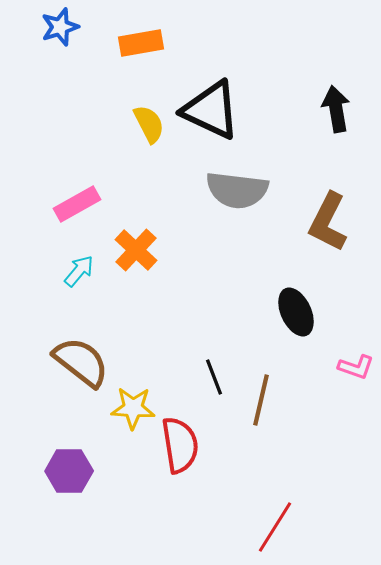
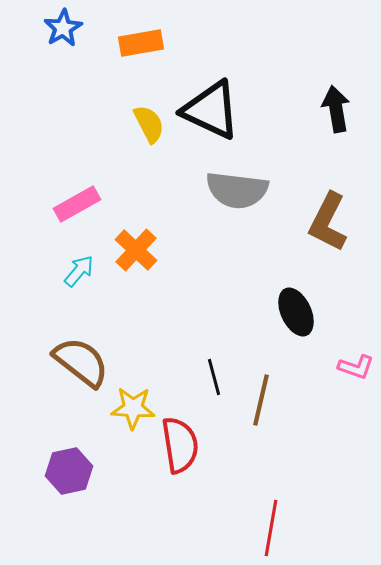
blue star: moved 3 px right, 1 px down; rotated 12 degrees counterclockwise
black line: rotated 6 degrees clockwise
purple hexagon: rotated 12 degrees counterclockwise
red line: moved 4 px left, 1 px down; rotated 22 degrees counterclockwise
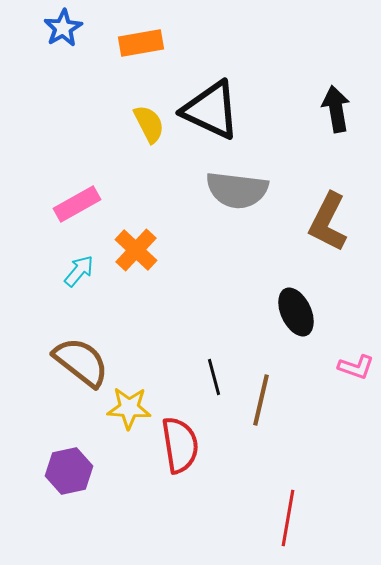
yellow star: moved 4 px left
red line: moved 17 px right, 10 px up
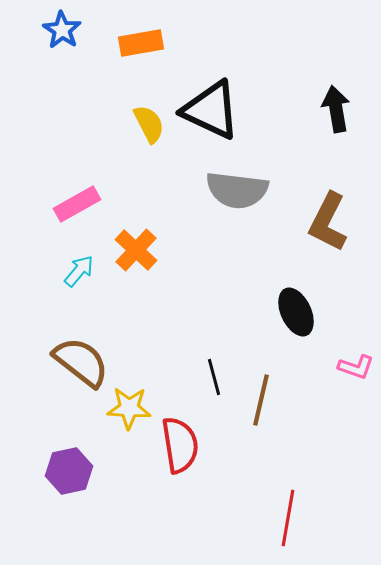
blue star: moved 1 px left, 2 px down; rotated 9 degrees counterclockwise
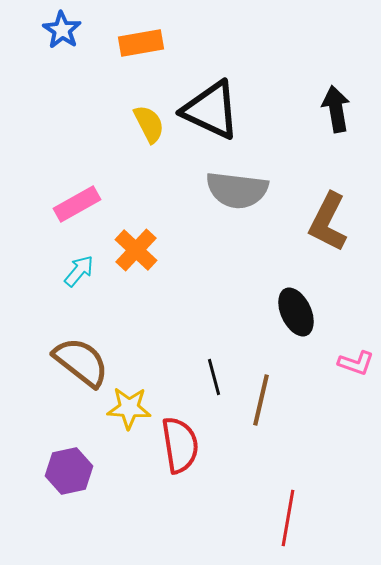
pink L-shape: moved 4 px up
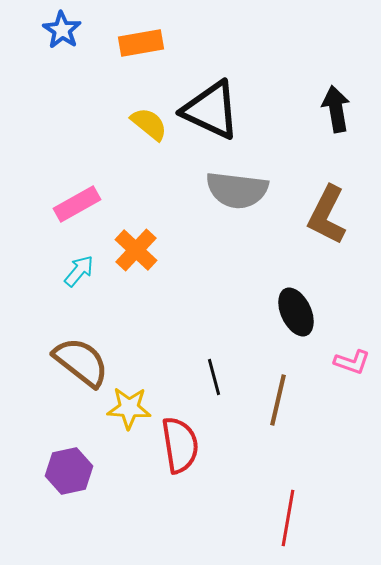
yellow semicircle: rotated 24 degrees counterclockwise
brown L-shape: moved 1 px left, 7 px up
pink L-shape: moved 4 px left, 1 px up
brown line: moved 17 px right
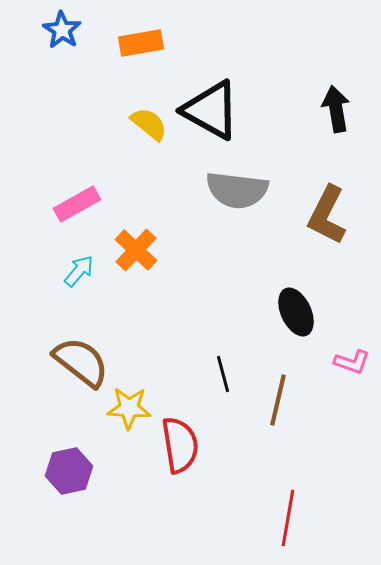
black triangle: rotated 4 degrees clockwise
black line: moved 9 px right, 3 px up
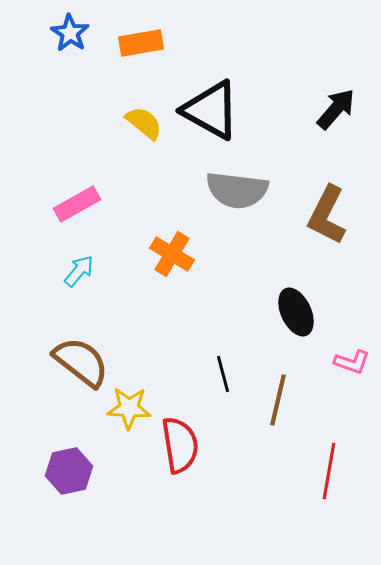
blue star: moved 8 px right, 3 px down
black arrow: rotated 51 degrees clockwise
yellow semicircle: moved 5 px left, 1 px up
orange cross: moved 36 px right, 4 px down; rotated 12 degrees counterclockwise
red line: moved 41 px right, 47 px up
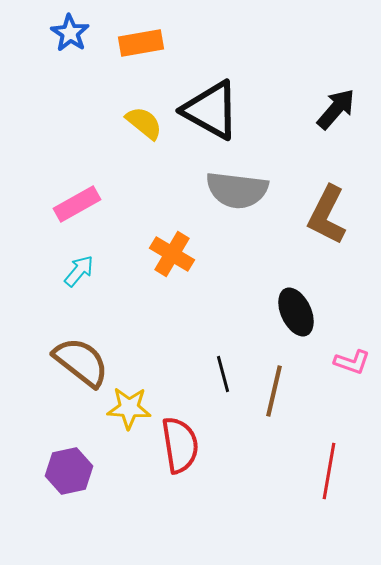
brown line: moved 4 px left, 9 px up
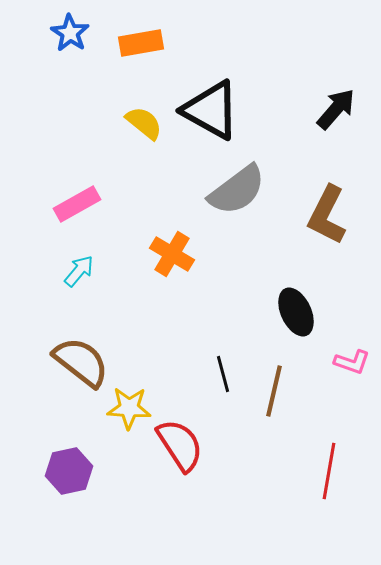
gray semicircle: rotated 44 degrees counterclockwise
red semicircle: rotated 24 degrees counterclockwise
